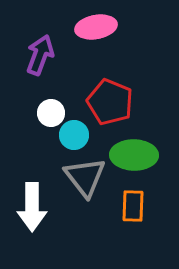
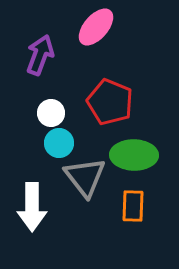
pink ellipse: rotated 39 degrees counterclockwise
cyan circle: moved 15 px left, 8 px down
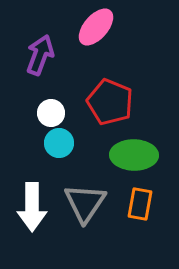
gray triangle: moved 26 px down; rotated 12 degrees clockwise
orange rectangle: moved 7 px right, 2 px up; rotated 8 degrees clockwise
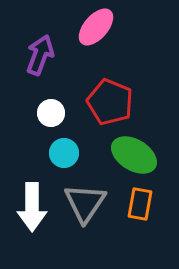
cyan circle: moved 5 px right, 10 px down
green ellipse: rotated 30 degrees clockwise
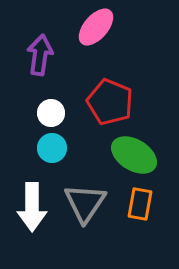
purple arrow: rotated 12 degrees counterclockwise
cyan circle: moved 12 px left, 5 px up
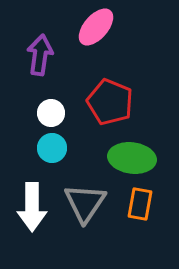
green ellipse: moved 2 px left, 3 px down; rotated 24 degrees counterclockwise
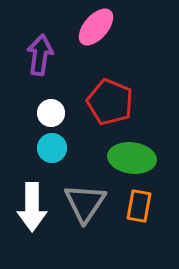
orange rectangle: moved 1 px left, 2 px down
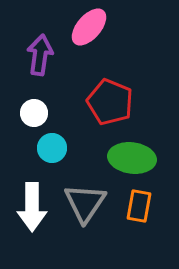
pink ellipse: moved 7 px left
white circle: moved 17 px left
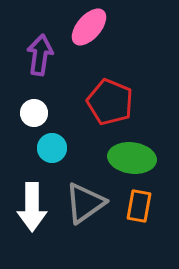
gray triangle: rotated 21 degrees clockwise
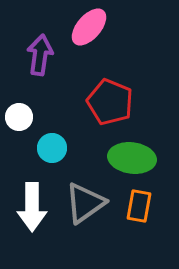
white circle: moved 15 px left, 4 px down
